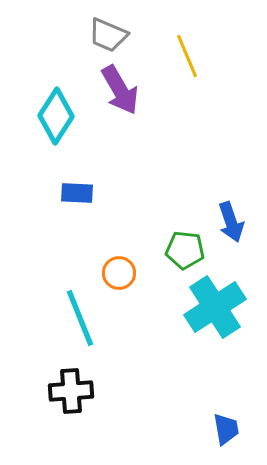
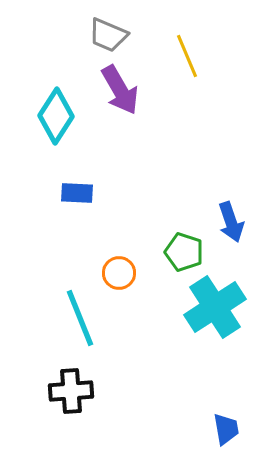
green pentagon: moved 1 px left, 2 px down; rotated 12 degrees clockwise
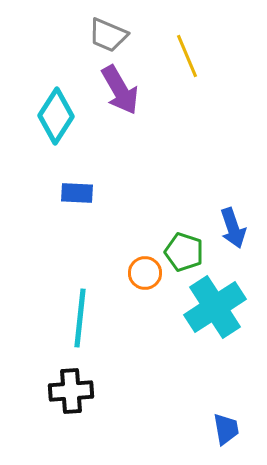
blue arrow: moved 2 px right, 6 px down
orange circle: moved 26 px right
cyan line: rotated 28 degrees clockwise
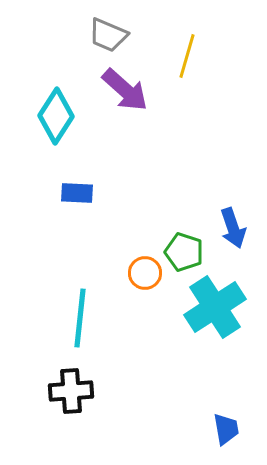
yellow line: rotated 39 degrees clockwise
purple arrow: moved 5 px right; rotated 18 degrees counterclockwise
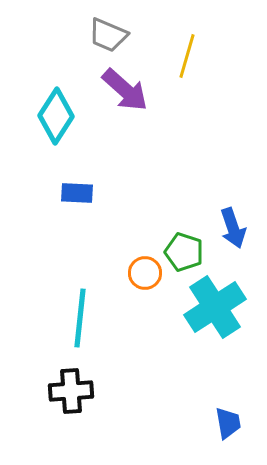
blue trapezoid: moved 2 px right, 6 px up
